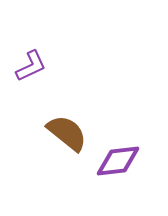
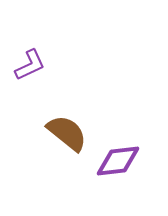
purple L-shape: moved 1 px left, 1 px up
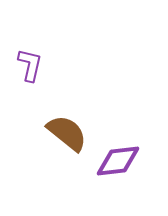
purple L-shape: rotated 52 degrees counterclockwise
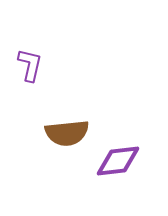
brown semicircle: rotated 135 degrees clockwise
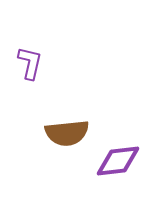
purple L-shape: moved 2 px up
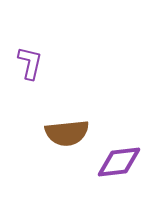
purple diamond: moved 1 px right, 1 px down
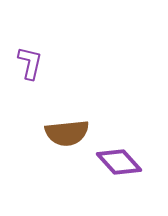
purple diamond: rotated 54 degrees clockwise
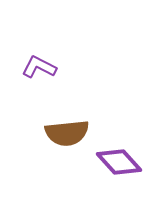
purple L-shape: moved 9 px right, 4 px down; rotated 76 degrees counterclockwise
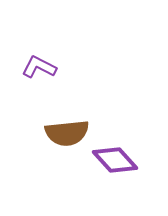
purple diamond: moved 4 px left, 2 px up
